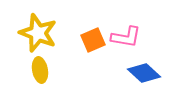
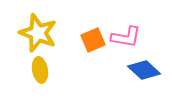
blue diamond: moved 3 px up
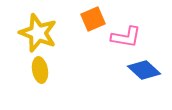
orange square: moved 21 px up
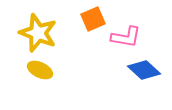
yellow ellipse: rotated 55 degrees counterclockwise
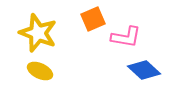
yellow ellipse: moved 1 px down
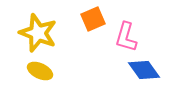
pink L-shape: rotated 96 degrees clockwise
blue diamond: rotated 12 degrees clockwise
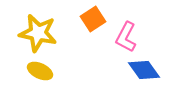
orange square: rotated 10 degrees counterclockwise
yellow star: rotated 9 degrees counterclockwise
pink L-shape: rotated 12 degrees clockwise
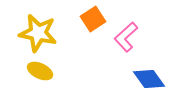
pink L-shape: rotated 20 degrees clockwise
blue diamond: moved 5 px right, 9 px down
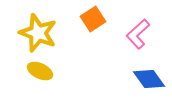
yellow star: rotated 9 degrees clockwise
pink L-shape: moved 12 px right, 3 px up
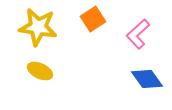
yellow star: moved 6 px up; rotated 12 degrees counterclockwise
blue diamond: moved 2 px left
